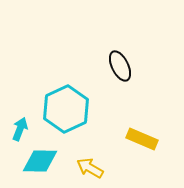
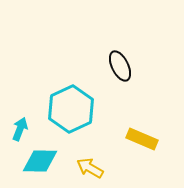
cyan hexagon: moved 5 px right
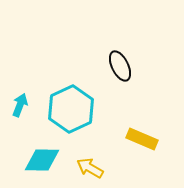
cyan arrow: moved 24 px up
cyan diamond: moved 2 px right, 1 px up
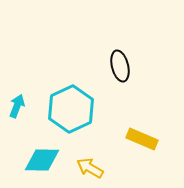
black ellipse: rotated 12 degrees clockwise
cyan arrow: moved 3 px left, 1 px down
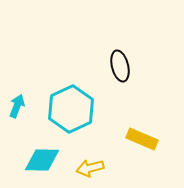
yellow arrow: rotated 44 degrees counterclockwise
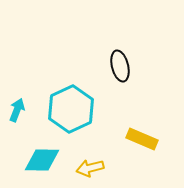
cyan arrow: moved 4 px down
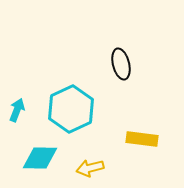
black ellipse: moved 1 px right, 2 px up
yellow rectangle: rotated 16 degrees counterclockwise
cyan diamond: moved 2 px left, 2 px up
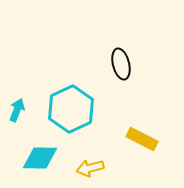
yellow rectangle: rotated 20 degrees clockwise
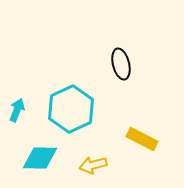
yellow arrow: moved 3 px right, 3 px up
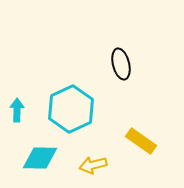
cyan arrow: rotated 20 degrees counterclockwise
yellow rectangle: moved 1 px left, 2 px down; rotated 8 degrees clockwise
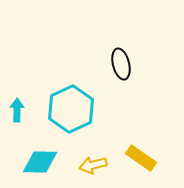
yellow rectangle: moved 17 px down
cyan diamond: moved 4 px down
